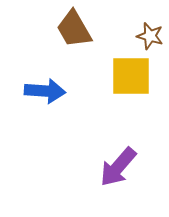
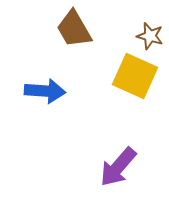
yellow square: moved 4 px right; rotated 24 degrees clockwise
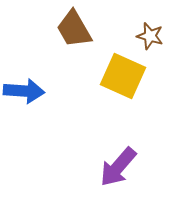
yellow square: moved 12 px left
blue arrow: moved 21 px left
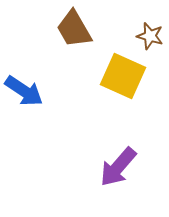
blue arrow: rotated 30 degrees clockwise
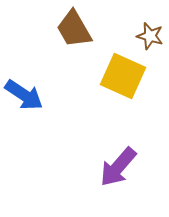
blue arrow: moved 4 px down
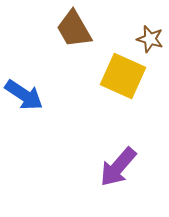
brown star: moved 3 px down
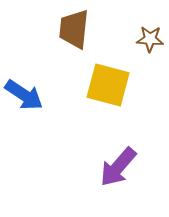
brown trapezoid: rotated 36 degrees clockwise
brown star: rotated 12 degrees counterclockwise
yellow square: moved 15 px left, 9 px down; rotated 9 degrees counterclockwise
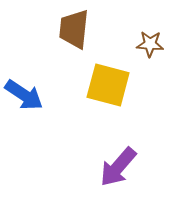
brown star: moved 5 px down
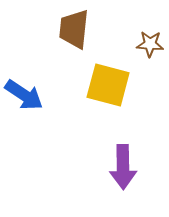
purple arrow: moved 5 px right; rotated 42 degrees counterclockwise
